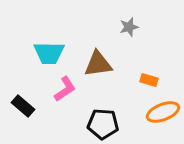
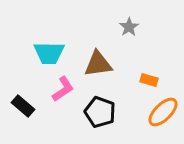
gray star: rotated 18 degrees counterclockwise
pink L-shape: moved 2 px left
orange ellipse: rotated 24 degrees counterclockwise
black pentagon: moved 3 px left, 12 px up; rotated 16 degrees clockwise
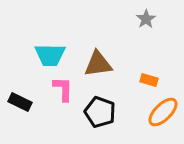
gray star: moved 17 px right, 8 px up
cyan trapezoid: moved 1 px right, 2 px down
pink L-shape: rotated 56 degrees counterclockwise
black rectangle: moved 3 px left, 4 px up; rotated 15 degrees counterclockwise
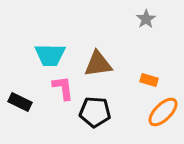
pink L-shape: moved 1 px up; rotated 8 degrees counterclockwise
black pentagon: moved 5 px left; rotated 16 degrees counterclockwise
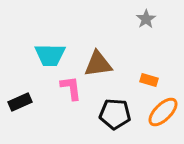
pink L-shape: moved 8 px right
black rectangle: rotated 50 degrees counterclockwise
black pentagon: moved 20 px right, 2 px down
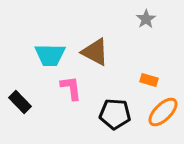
brown triangle: moved 3 px left, 12 px up; rotated 36 degrees clockwise
black rectangle: rotated 70 degrees clockwise
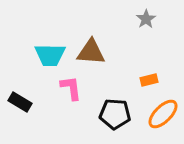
brown triangle: moved 4 px left; rotated 24 degrees counterclockwise
orange rectangle: rotated 30 degrees counterclockwise
black rectangle: rotated 15 degrees counterclockwise
orange ellipse: moved 2 px down
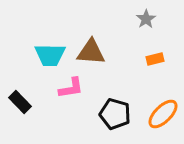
orange rectangle: moved 6 px right, 21 px up
pink L-shape: rotated 88 degrees clockwise
black rectangle: rotated 15 degrees clockwise
black pentagon: rotated 12 degrees clockwise
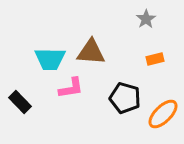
cyan trapezoid: moved 4 px down
black pentagon: moved 10 px right, 16 px up
